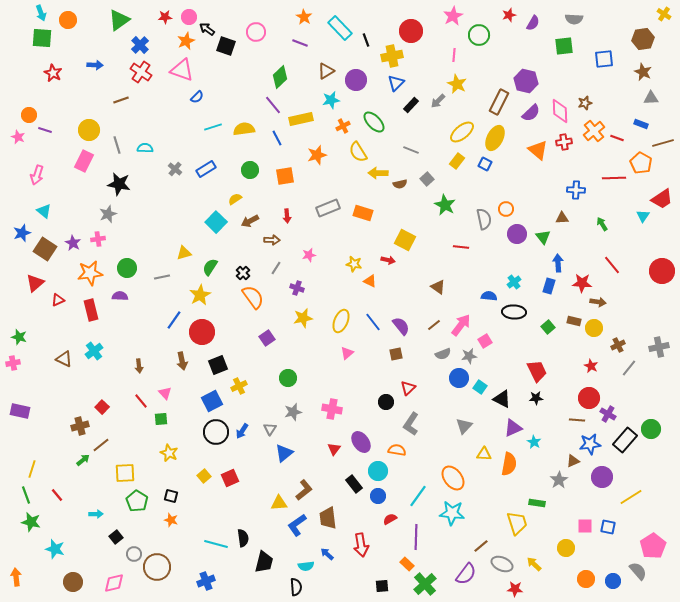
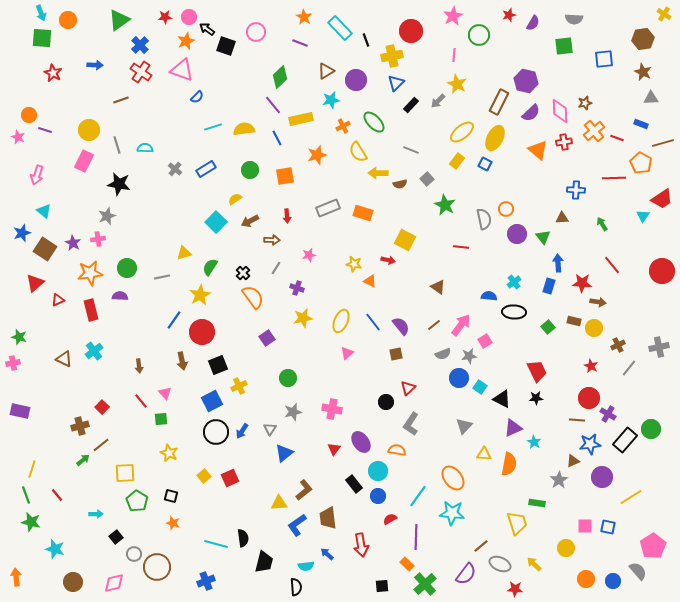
gray star at (108, 214): moved 1 px left, 2 px down
orange star at (171, 520): moved 2 px right, 3 px down
gray ellipse at (502, 564): moved 2 px left
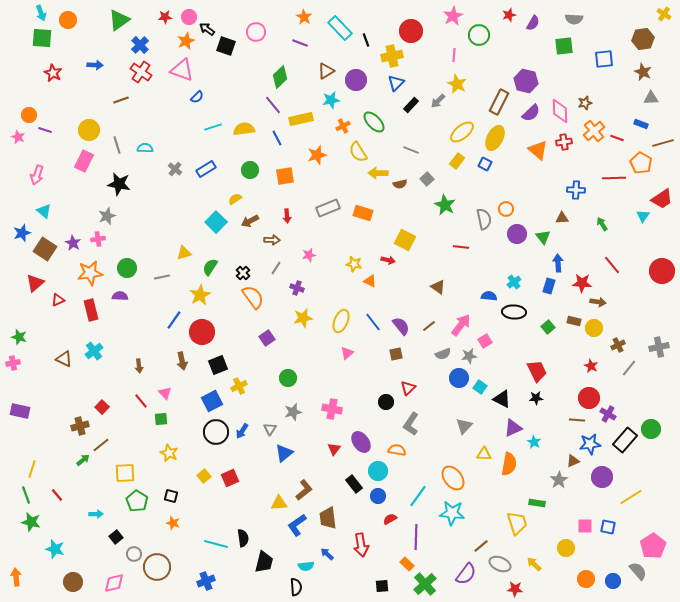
brown line at (434, 325): moved 5 px left, 1 px down
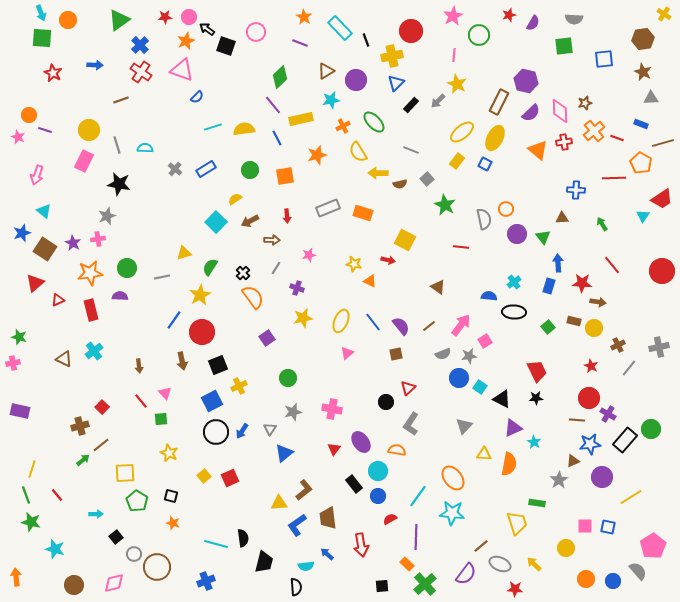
brown circle at (73, 582): moved 1 px right, 3 px down
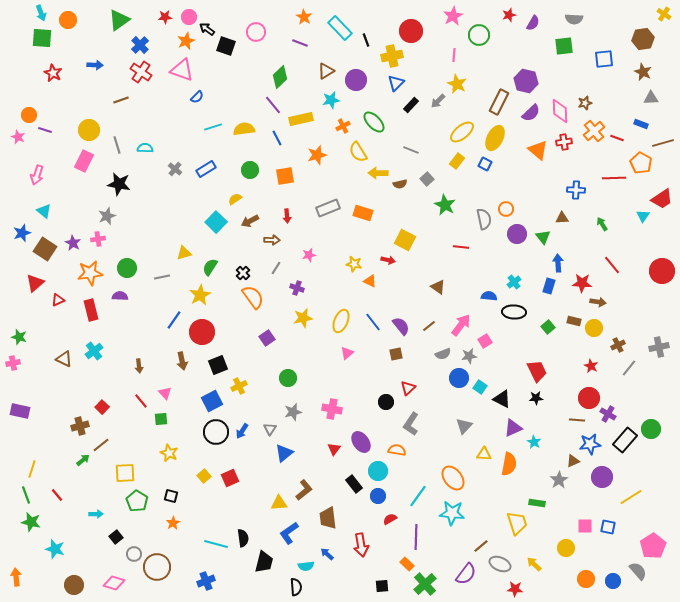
orange star at (173, 523): rotated 24 degrees clockwise
blue L-shape at (297, 525): moved 8 px left, 8 px down
pink diamond at (114, 583): rotated 30 degrees clockwise
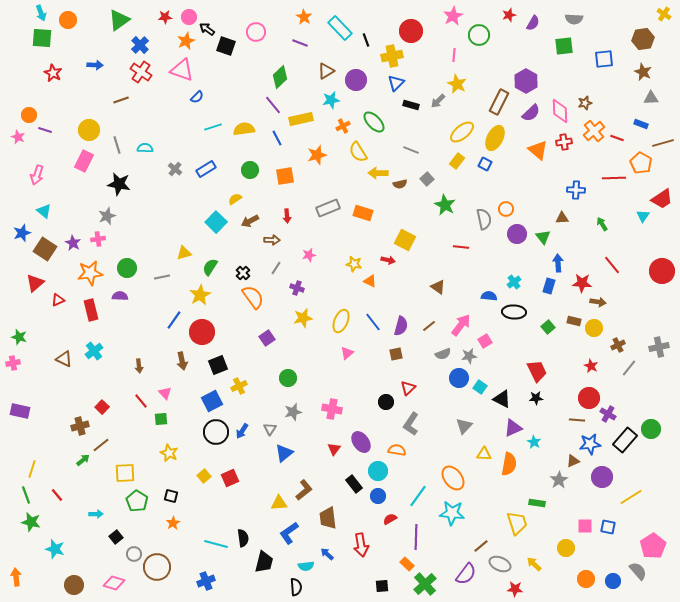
purple hexagon at (526, 81): rotated 15 degrees clockwise
black rectangle at (411, 105): rotated 63 degrees clockwise
purple semicircle at (401, 326): rotated 54 degrees clockwise
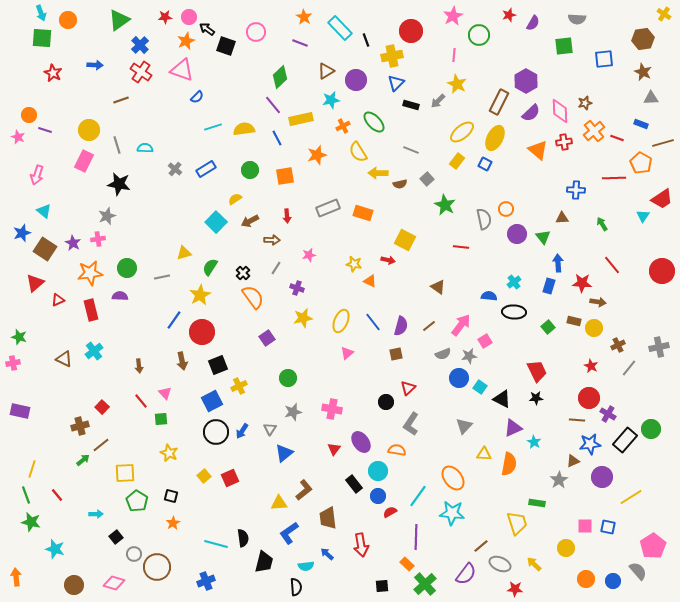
gray semicircle at (574, 19): moved 3 px right
red semicircle at (390, 519): moved 7 px up
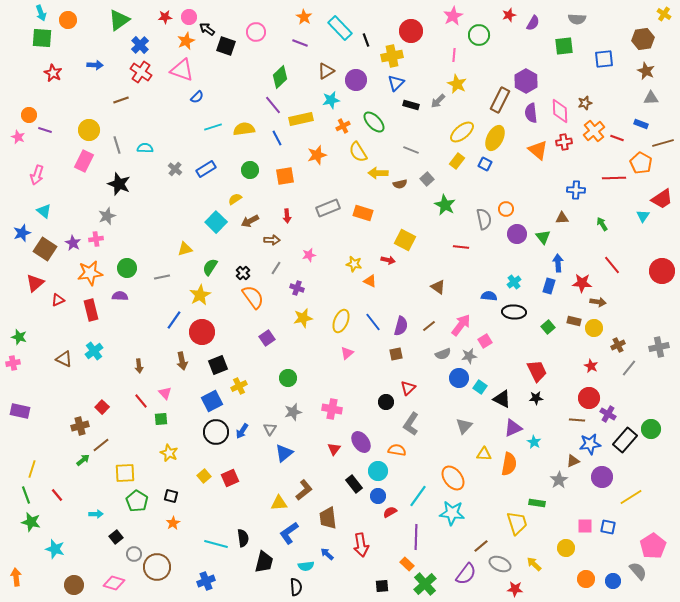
brown star at (643, 72): moved 3 px right, 1 px up
brown rectangle at (499, 102): moved 1 px right, 2 px up
purple semicircle at (531, 113): rotated 126 degrees clockwise
black star at (119, 184): rotated 10 degrees clockwise
pink cross at (98, 239): moved 2 px left
yellow triangle at (184, 253): moved 1 px right, 4 px up
